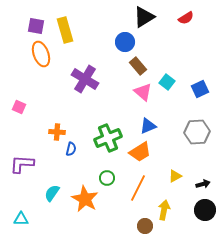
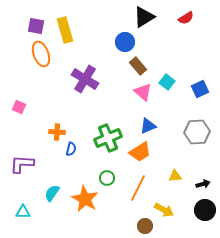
yellow triangle: rotated 24 degrees clockwise
yellow arrow: rotated 108 degrees clockwise
cyan triangle: moved 2 px right, 7 px up
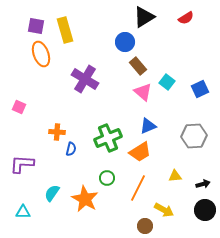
gray hexagon: moved 3 px left, 4 px down
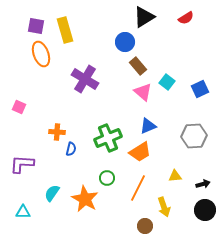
yellow arrow: moved 3 px up; rotated 42 degrees clockwise
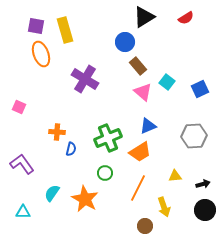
purple L-shape: rotated 50 degrees clockwise
green circle: moved 2 px left, 5 px up
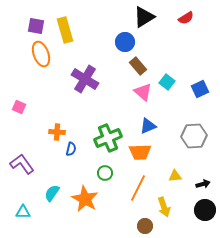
orange trapezoid: rotated 30 degrees clockwise
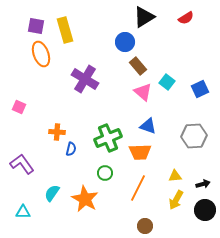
blue triangle: rotated 42 degrees clockwise
yellow arrow: moved 12 px right, 7 px up; rotated 48 degrees clockwise
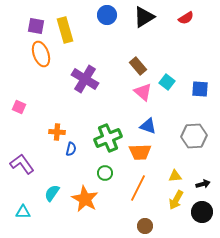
blue circle: moved 18 px left, 27 px up
blue square: rotated 30 degrees clockwise
black circle: moved 3 px left, 2 px down
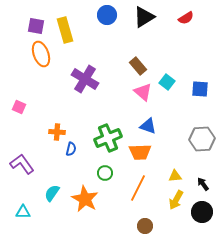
gray hexagon: moved 8 px right, 3 px down
black arrow: rotated 112 degrees counterclockwise
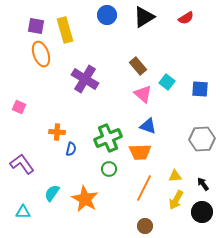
pink triangle: moved 2 px down
green circle: moved 4 px right, 4 px up
orange line: moved 6 px right
